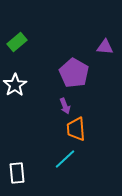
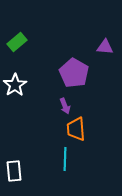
cyan line: rotated 45 degrees counterclockwise
white rectangle: moved 3 px left, 2 px up
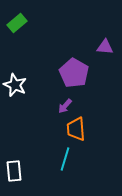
green rectangle: moved 19 px up
white star: rotated 15 degrees counterclockwise
purple arrow: rotated 63 degrees clockwise
cyan line: rotated 15 degrees clockwise
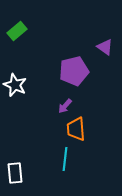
green rectangle: moved 8 px down
purple triangle: rotated 30 degrees clockwise
purple pentagon: moved 2 px up; rotated 28 degrees clockwise
cyan line: rotated 10 degrees counterclockwise
white rectangle: moved 1 px right, 2 px down
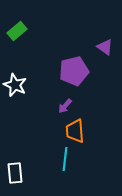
orange trapezoid: moved 1 px left, 2 px down
